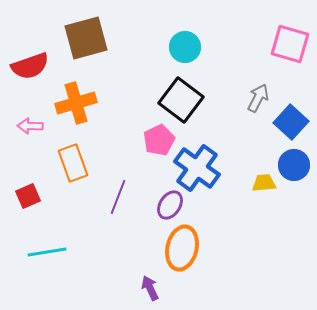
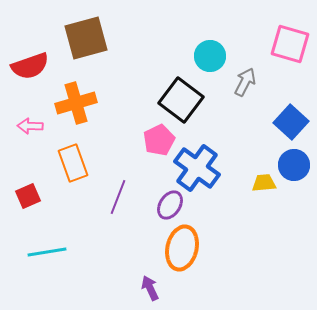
cyan circle: moved 25 px right, 9 px down
gray arrow: moved 13 px left, 16 px up
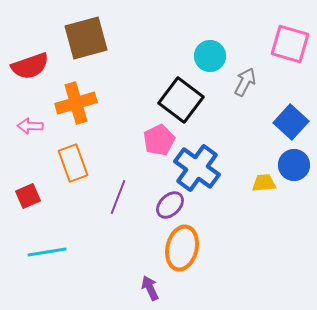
purple ellipse: rotated 12 degrees clockwise
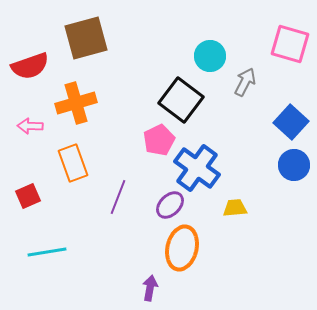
yellow trapezoid: moved 29 px left, 25 px down
purple arrow: rotated 35 degrees clockwise
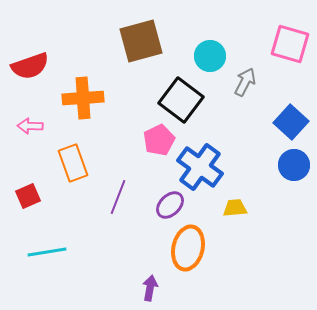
brown square: moved 55 px right, 3 px down
orange cross: moved 7 px right, 5 px up; rotated 12 degrees clockwise
blue cross: moved 3 px right, 1 px up
orange ellipse: moved 6 px right
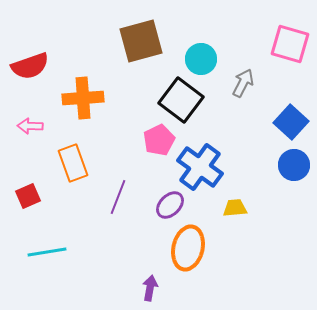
cyan circle: moved 9 px left, 3 px down
gray arrow: moved 2 px left, 1 px down
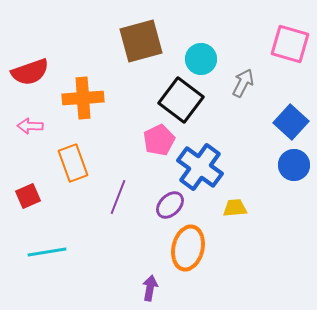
red semicircle: moved 6 px down
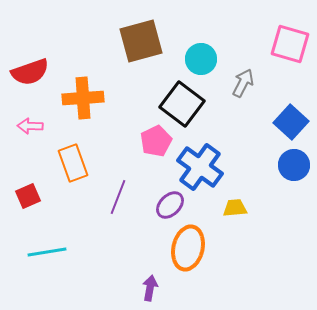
black square: moved 1 px right, 4 px down
pink pentagon: moved 3 px left, 1 px down
